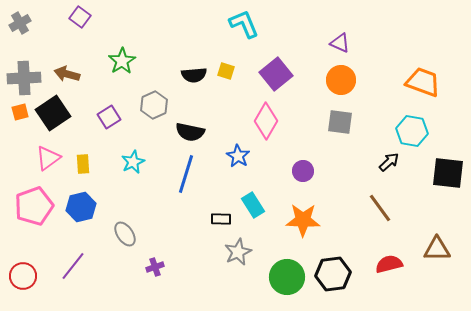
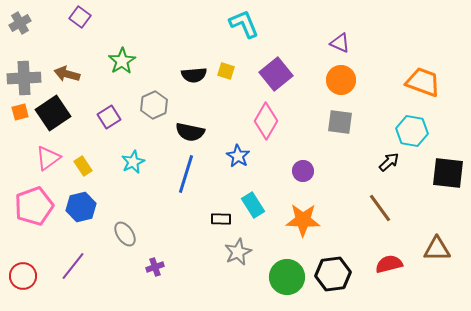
yellow rectangle at (83, 164): moved 2 px down; rotated 30 degrees counterclockwise
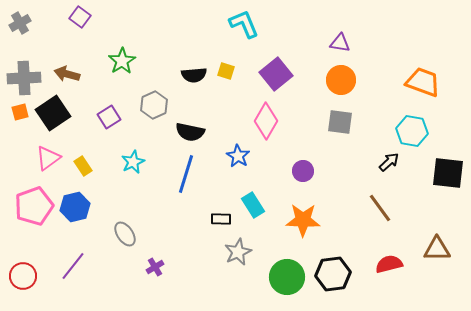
purple triangle at (340, 43): rotated 15 degrees counterclockwise
blue hexagon at (81, 207): moved 6 px left
purple cross at (155, 267): rotated 12 degrees counterclockwise
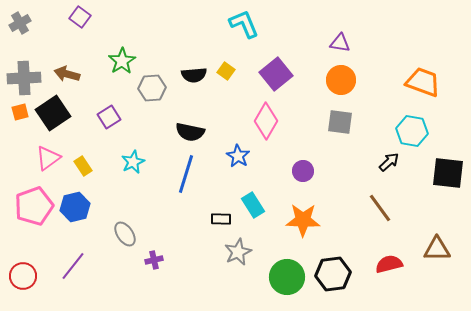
yellow square at (226, 71): rotated 18 degrees clockwise
gray hexagon at (154, 105): moved 2 px left, 17 px up; rotated 20 degrees clockwise
purple cross at (155, 267): moved 1 px left, 7 px up; rotated 18 degrees clockwise
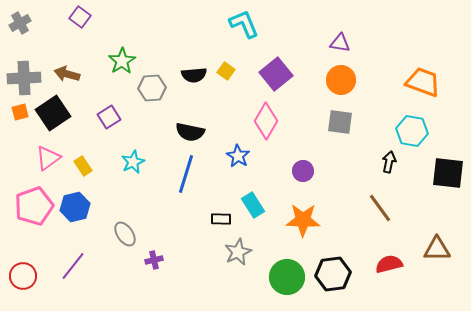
black arrow at (389, 162): rotated 35 degrees counterclockwise
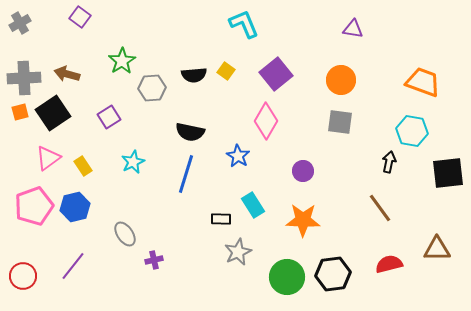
purple triangle at (340, 43): moved 13 px right, 14 px up
black square at (448, 173): rotated 12 degrees counterclockwise
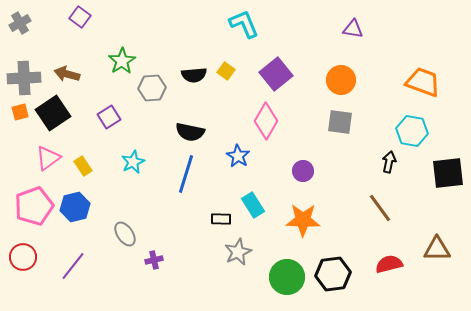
red circle at (23, 276): moved 19 px up
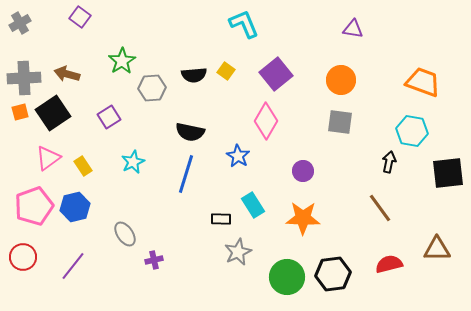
orange star at (303, 220): moved 2 px up
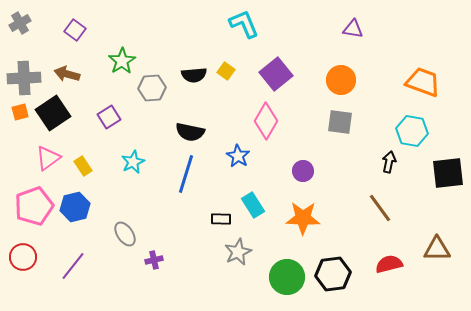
purple square at (80, 17): moved 5 px left, 13 px down
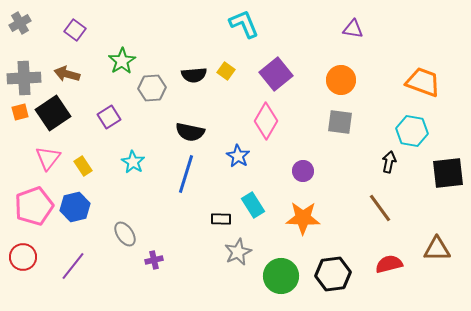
pink triangle at (48, 158): rotated 16 degrees counterclockwise
cyan star at (133, 162): rotated 15 degrees counterclockwise
green circle at (287, 277): moved 6 px left, 1 px up
